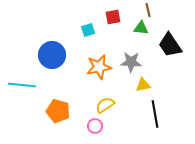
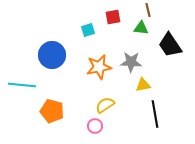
orange pentagon: moved 6 px left
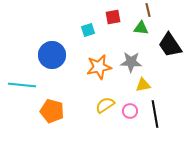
pink circle: moved 35 px right, 15 px up
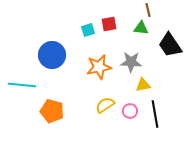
red square: moved 4 px left, 7 px down
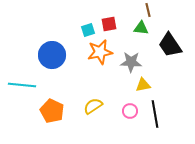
orange star: moved 1 px right, 15 px up
yellow semicircle: moved 12 px left, 1 px down
orange pentagon: rotated 10 degrees clockwise
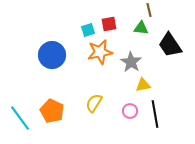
brown line: moved 1 px right
gray star: rotated 30 degrees clockwise
cyan line: moved 2 px left, 33 px down; rotated 48 degrees clockwise
yellow semicircle: moved 1 px right, 3 px up; rotated 24 degrees counterclockwise
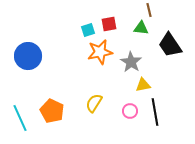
blue circle: moved 24 px left, 1 px down
black line: moved 2 px up
cyan line: rotated 12 degrees clockwise
